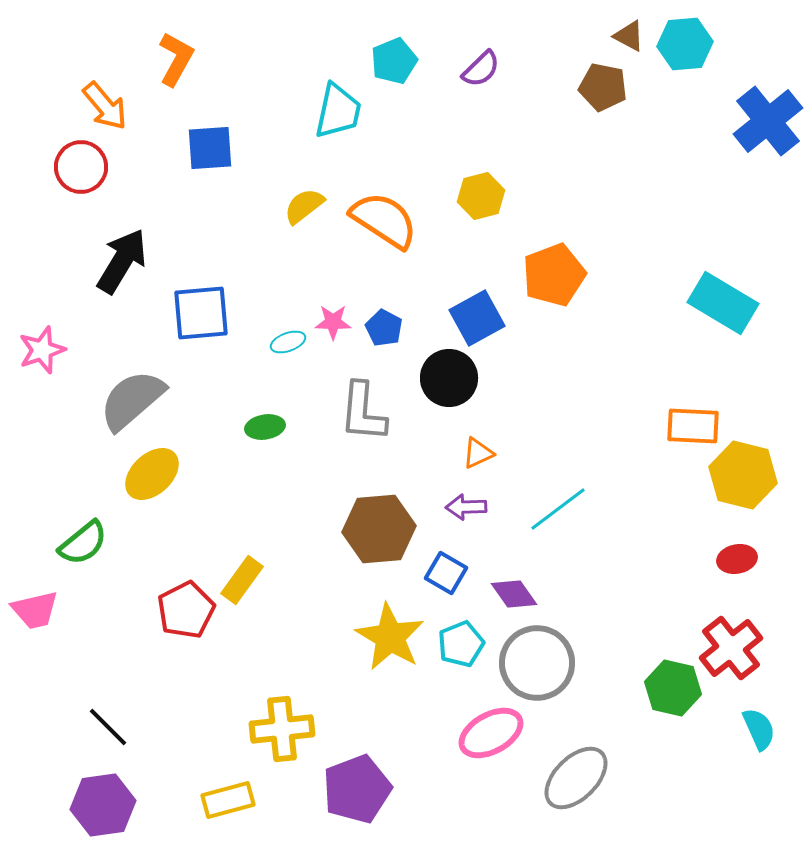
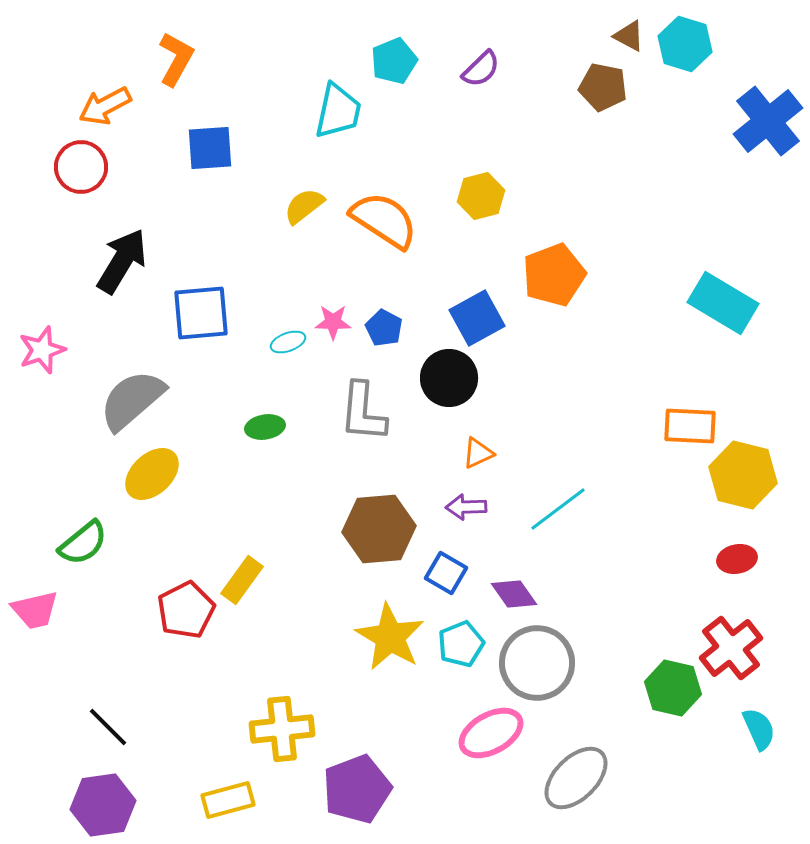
cyan hexagon at (685, 44): rotated 22 degrees clockwise
orange arrow at (105, 106): rotated 102 degrees clockwise
orange rectangle at (693, 426): moved 3 px left
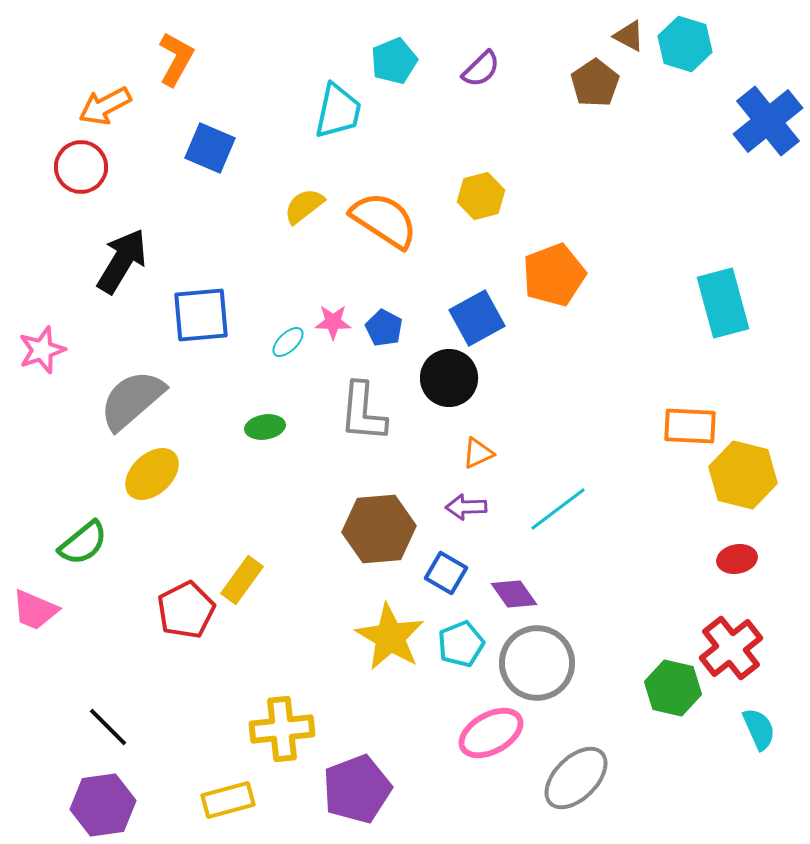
brown pentagon at (603, 87): moved 8 px left, 4 px up; rotated 27 degrees clockwise
blue square at (210, 148): rotated 27 degrees clockwise
cyan rectangle at (723, 303): rotated 44 degrees clockwise
blue square at (201, 313): moved 2 px down
cyan ellipse at (288, 342): rotated 24 degrees counterclockwise
pink trapezoid at (35, 610): rotated 36 degrees clockwise
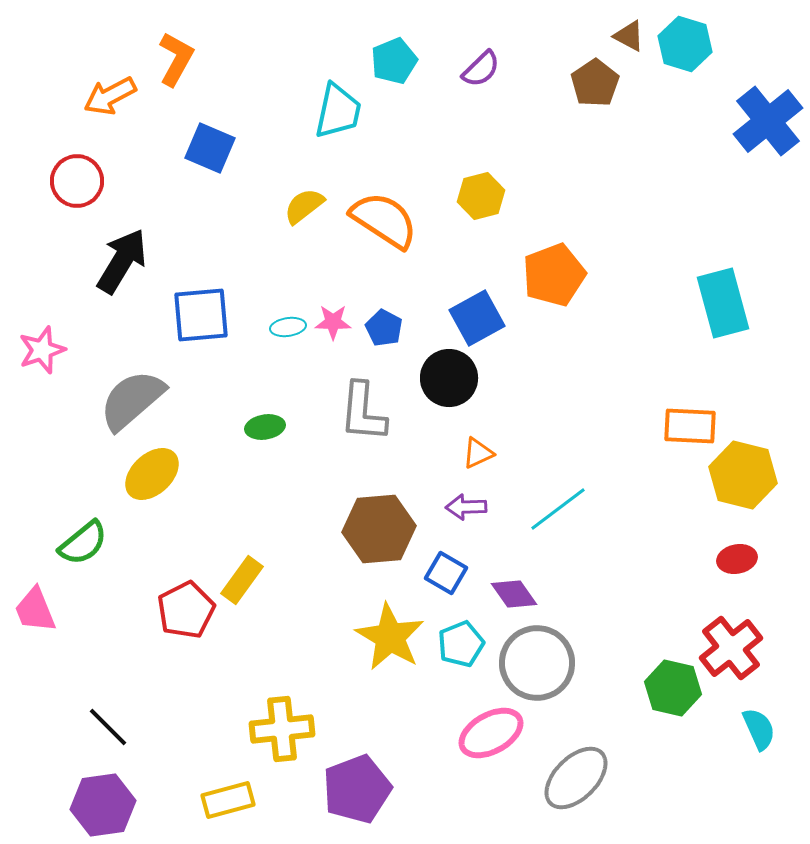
orange arrow at (105, 106): moved 5 px right, 10 px up
red circle at (81, 167): moved 4 px left, 14 px down
cyan ellipse at (288, 342): moved 15 px up; rotated 36 degrees clockwise
pink trapezoid at (35, 610): rotated 45 degrees clockwise
